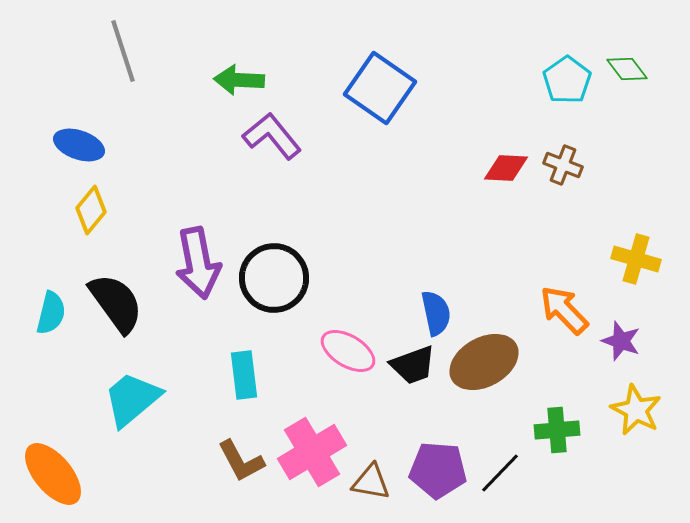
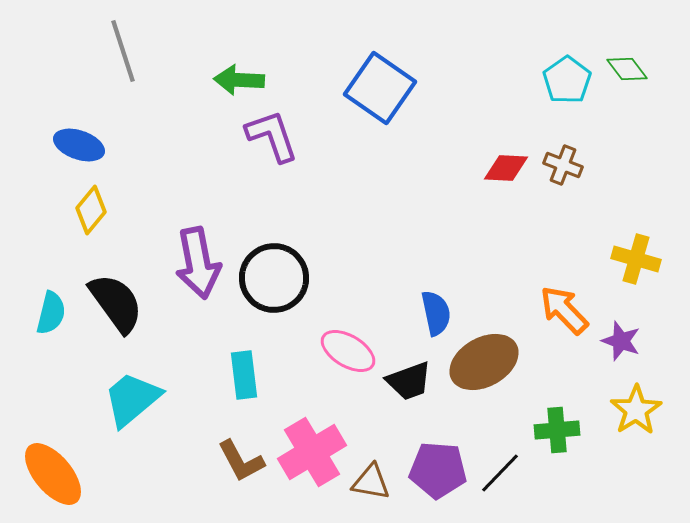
purple L-shape: rotated 20 degrees clockwise
black trapezoid: moved 4 px left, 16 px down
yellow star: rotated 12 degrees clockwise
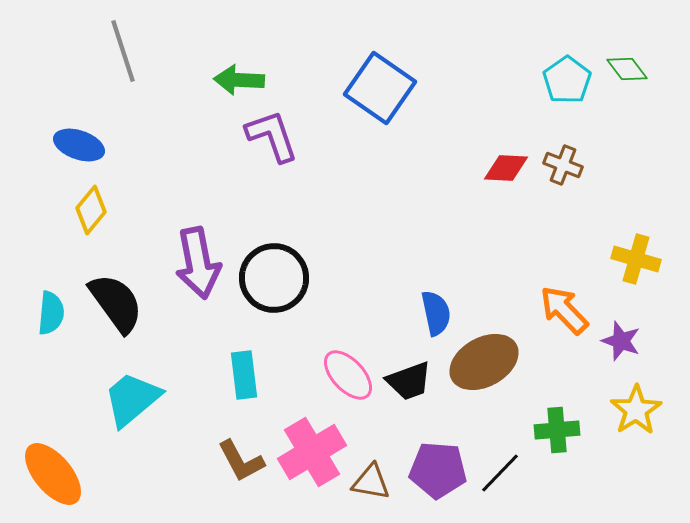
cyan semicircle: rotated 9 degrees counterclockwise
pink ellipse: moved 24 px down; rotated 16 degrees clockwise
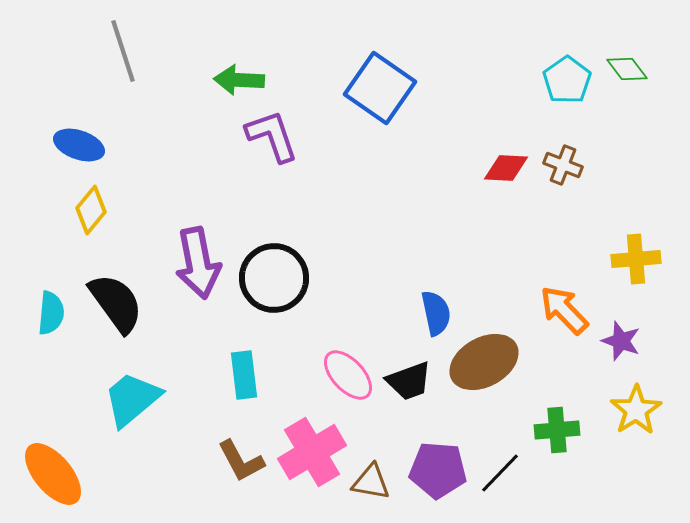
yellow cross: rotated 21 degrees counterclockwise
